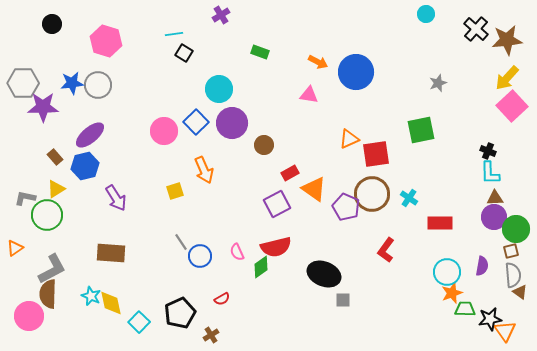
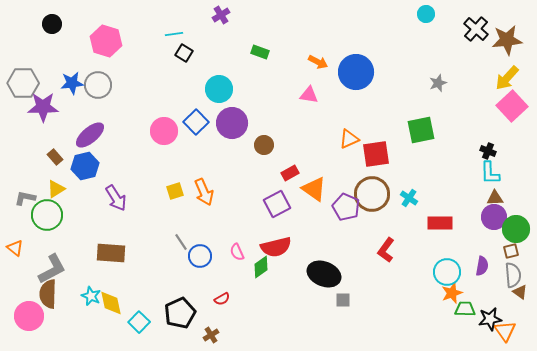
orange arrow at (204, 170): moved 22 px down
orange triangle at (15, 248): rotated 48 degrees counterclockwise
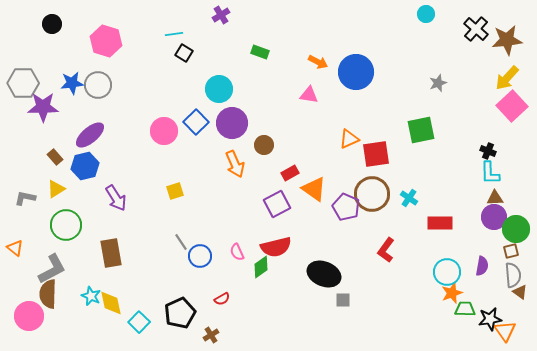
orange arrow at (204, 192): moved 31 px right, 28 px up
green circle at (47, 215): moved 19 px right, 10 px down
brown rectangle at (111, 253): rotated 76 degrees clockwise
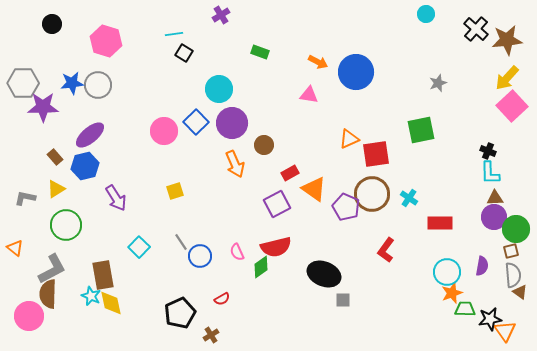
brown rectangle at (111, 253): moved 8 px left, 22 px down
cyan square at (139, 322): moved 75 px up
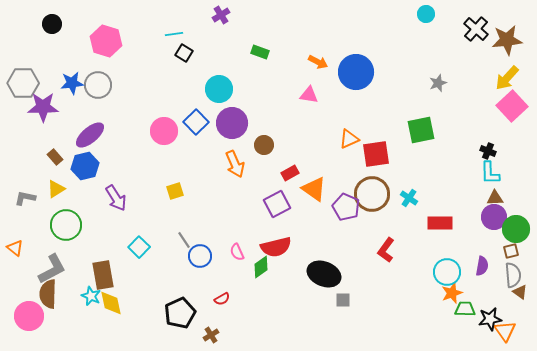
gray line at (181, 242): moved 3 px right, 2 px up
